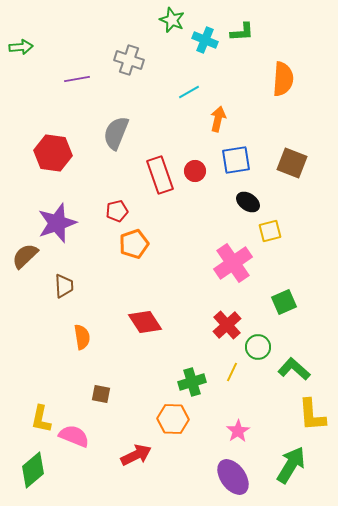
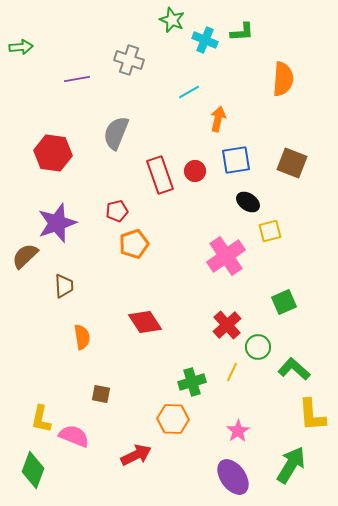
pink cross at (233, 263): moved 7 px left, 7 px up
green diamond at (33, 470): rotated 30 degrees counterclockwise
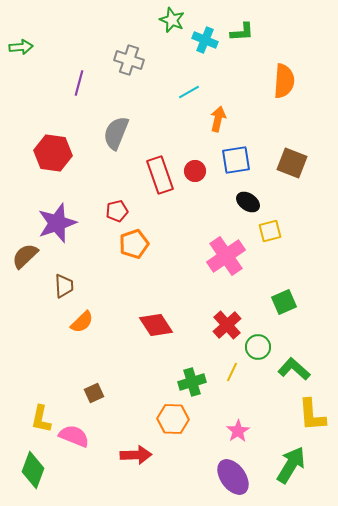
purple line at (77, 79): moved 2 px right, 4 px down; rotated 65 degrees counterclockwise
orange semicircle at (283, 79): moved 1 px right, 2 px down
red diamond at (145, 322): moved 11 px right, 3 px down
orange semicircle at (82, 337): moved 15 px up; rotated 55 degrees clockwise
brown square at (101, 394): moved 7 px left, 1 px up; rotated 36 degrees counterclockwise
red arrow at (136, 455): rotated 24 degrees clockwise
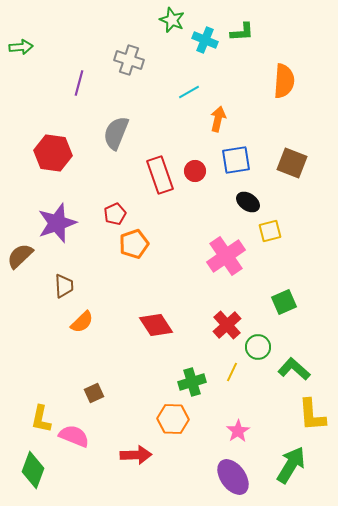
red pentagon at (117, 211): moved 2 px left, 3 px down; rotated 10 degrees counterclockwise
brown semicircle at (25, 256): moved 5 px left
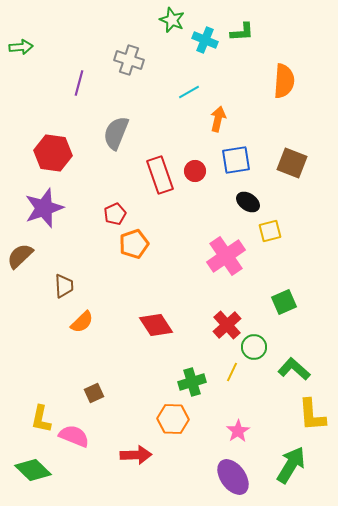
purple star at (57, 223): moved 13 px left, 15 px up
green circle at (258, 347): moved 4 px left
green diamond at (33, 470): rotated 66 degrees counterclockwise
